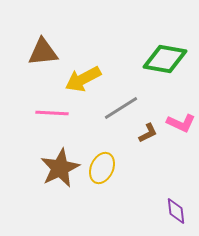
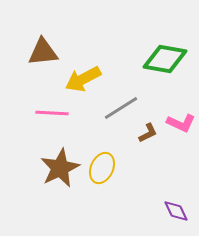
purple diamond: rotated 20 degrees counterclockwise
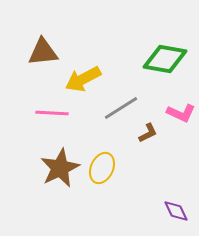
pink L-shape: moved 10 px up
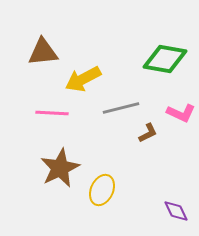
gray line: rotated 18 degrees clockwise
yellow ellipse: moved 22 px down
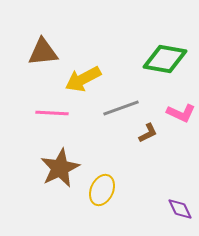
gray line: rotated 6 degrees counterclockwise
purple diamond: moved 4 px right, 2 px up
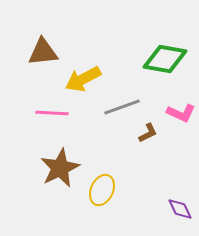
gray line: moved 1 px right, 1 px up
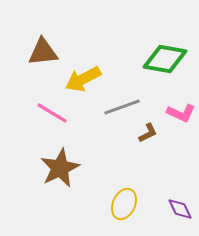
pink line: rotated 28 degrees clockwise
yellow ellipse: moved 22 px right, 14 px down
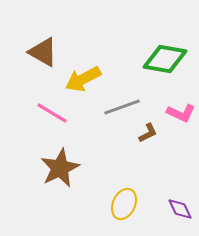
brown triangle: rotated 36 degrees clockwise
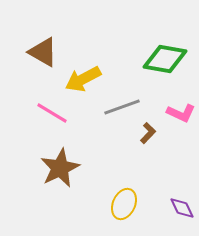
brown L-shape: rotated 20 degrees counterclockwise
purple diamond: moved 2 px right, 1 px up
